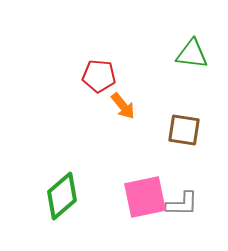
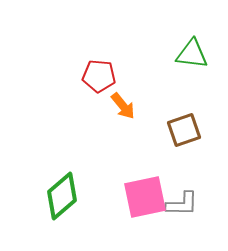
brown square: rotated 28 degrees counterclockwise
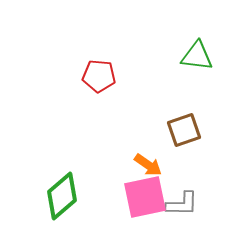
green triangle: moved 5 px right, 2 px down
orange arrow: moved 25 px right, 59 px down; rotated 16 degrees counterclockwise
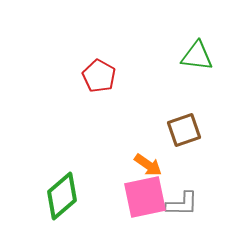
red pentagon: rotated 24 degrees clockwise
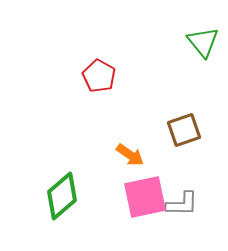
green triangle: moved 6 px right, 14 px up; rotated 44 degrees clockwise
orange arrow: moved 18 px left, 10 px up
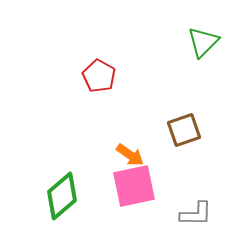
green triangle: rotated 24 degrees clockwise
pink square: moved 11 px left, 11 px up
gray L-shape: moved 14 px right, 10 px down
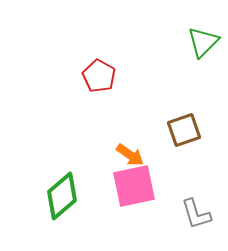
gray L-shape: rotated 72 degrees clockwise
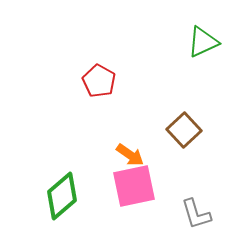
green triangle: rotated 20 degrees clockwise
red pentagon: moved 5 px down
brown square: rotated 24 degrees counterclockwise
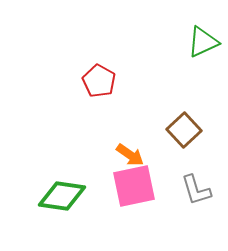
green diamond: rotated 48 degrees clockwise
gray L-shape: moved 24 px up
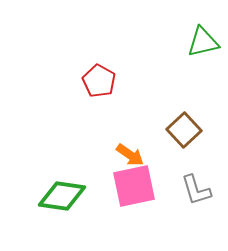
green triangle: rotated 12 degrees clockwise
